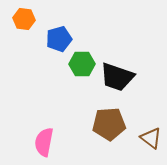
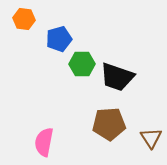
brown triangle: rotated 20 degrees clockwise
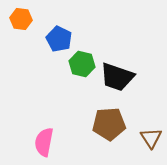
orange hexagon: moved 3 px left
blue pentagon: rotated 30 degrees counterclockwise
green hexagon: rotated 15 degrees clockwise
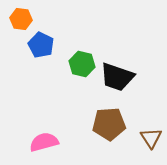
blue pentagon: moved 18 px left, 6 px down
pink semicircle: rotated 64 degrees clockwise
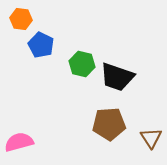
pink semicircle: moved 25 px left
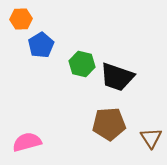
orange hexagon: rotated 10 degrees counterclockwise
blue pentagon: rotated 15 degrees clockwise
pink semicircle: moved 8 px right
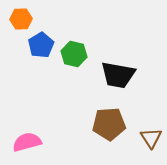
green hexagon: moved 8 px left, 10 px up
black trapezoid: moved 1 px right, 2 px up; rotated 9 degrees counterclockwise
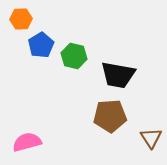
green hexagon: moved 2 px down
brown pentagon: moved 1 px right, 8 px up
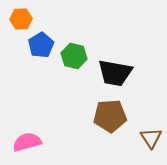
black trapezoid: moved 3 px left, 2 px up
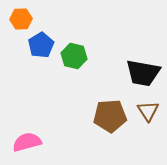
black trapezoid: moved 28 px right
brown triangle: moved 3 px left, 27 px up
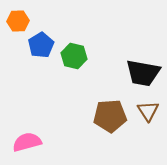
orange hexagon: moved 3 px left, 2 px down
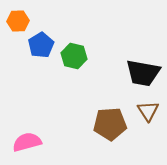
brown pentagon: moved 8 px down
